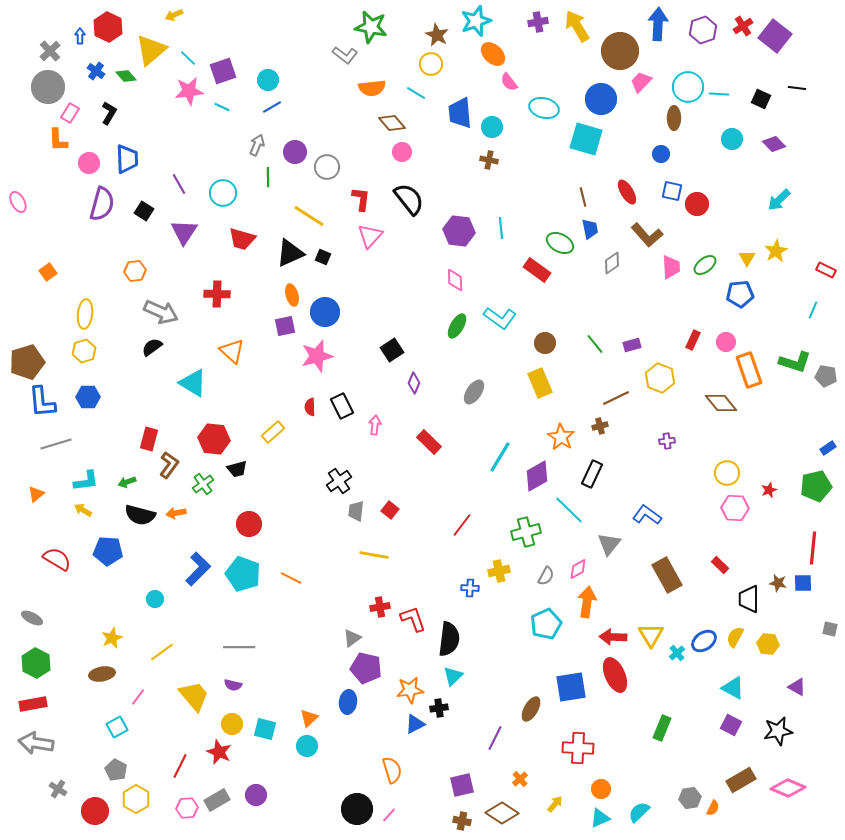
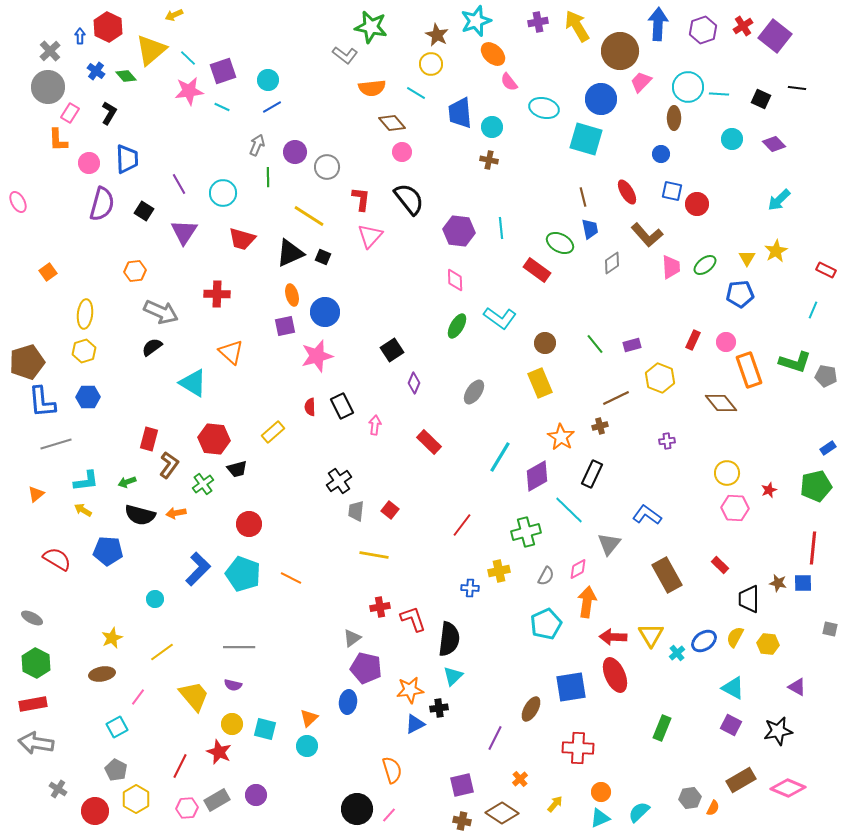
orange triangle at (232, 351): moved 1 px left, 1 px down
orange circle at (601, 789): moved 3 px down
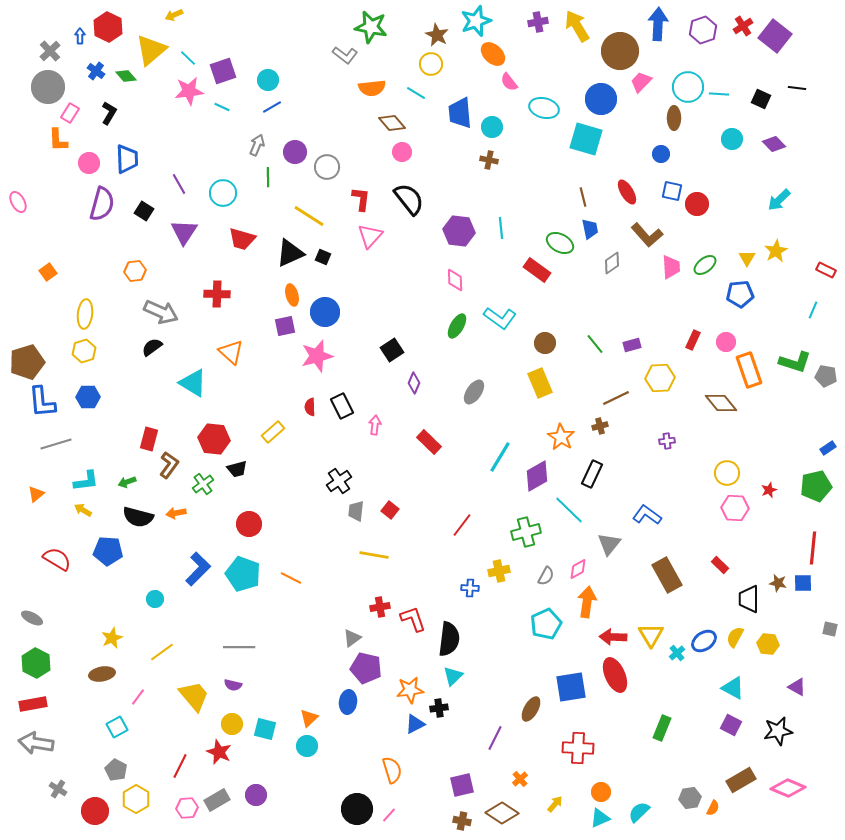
yellow hexagon at (660, 378): rotated 24 degrees counterclockwise
black semicircle at (140, 515): moved 2 px left, 2 px down
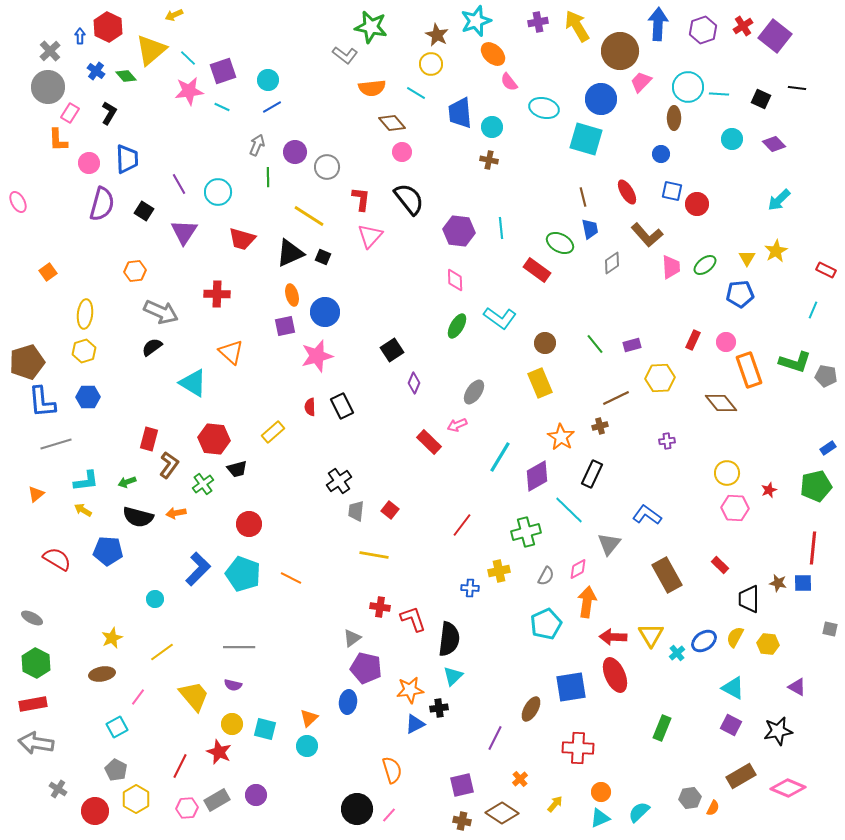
cyan circle at (223, 193): moved 5 px left, 1 px up
pink arrow at (375, 425): moved 82 px right; rotated 120 degrees counterclockwise
red cross at (380, 607): rotated 18 degrees clockwise
brown rectangle at (741, 780): moved 4 px up
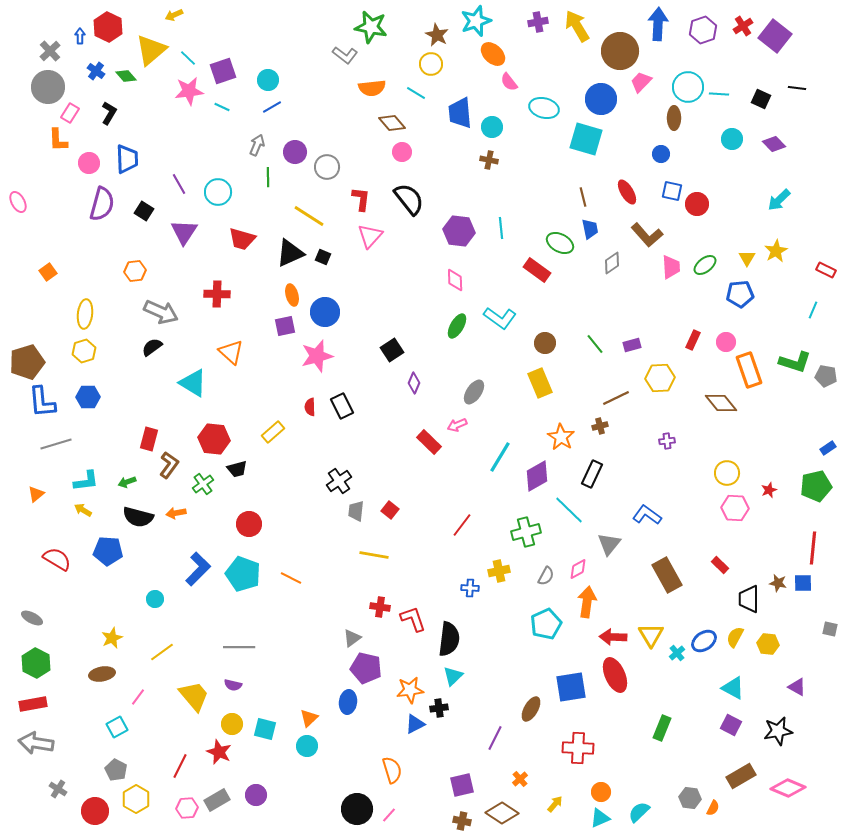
gray hexagon at (690, 798): rotated 15 degrees clockwise
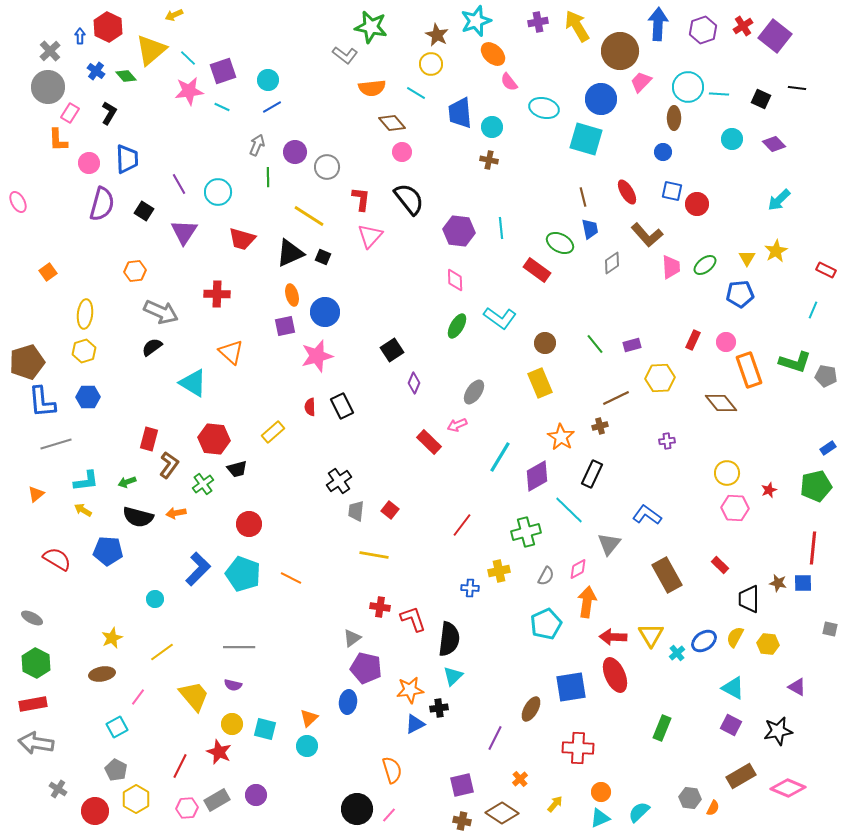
blue circle at (661, 154): moved 2 px right, 2 px up
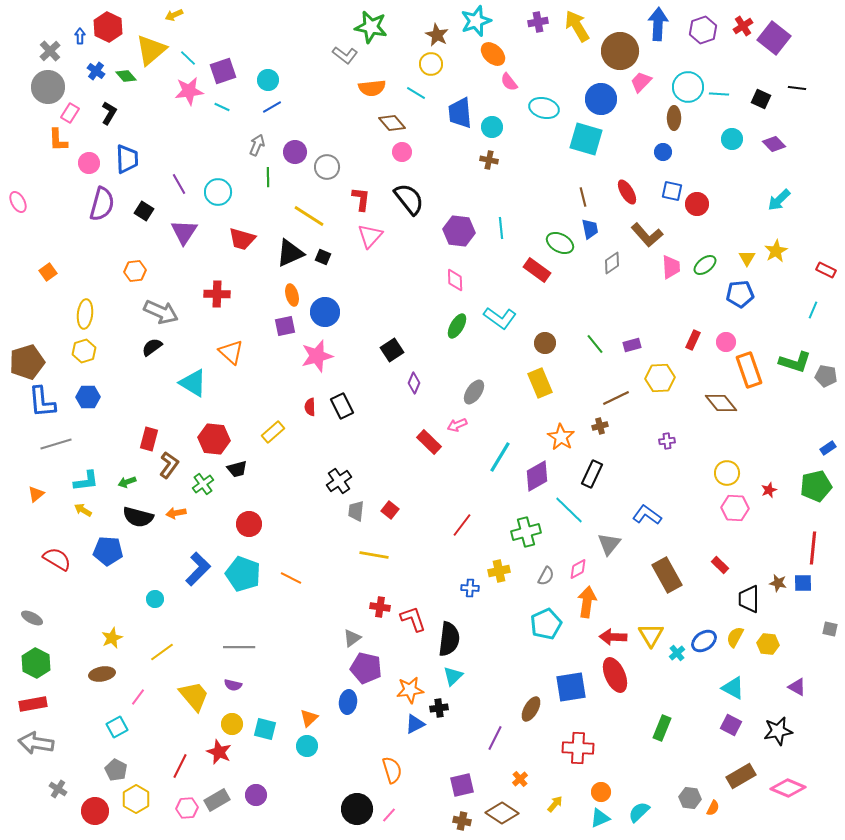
purple square at (775, 36): moved 1 px left, 2 px down
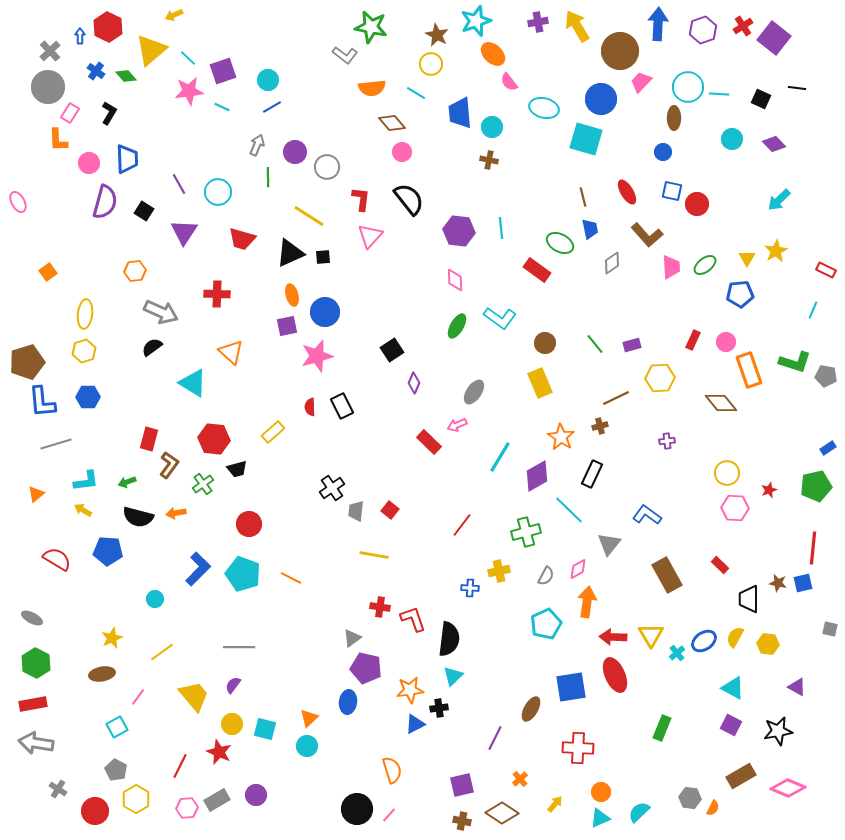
purple semicircle at (102, 204): moved 3 px right, 2 px up
black square at (323, 257): rotated 28 degrees counterclockwise
purple square at (285, 326): moved 2 px right
black cross at (339, 481): moved 7 px left, 7 px down
blue square at (803, 583): rotated 12 degrees counterclockwise
purple semicircle at (233, 685): rotated 114 degrees clockwise
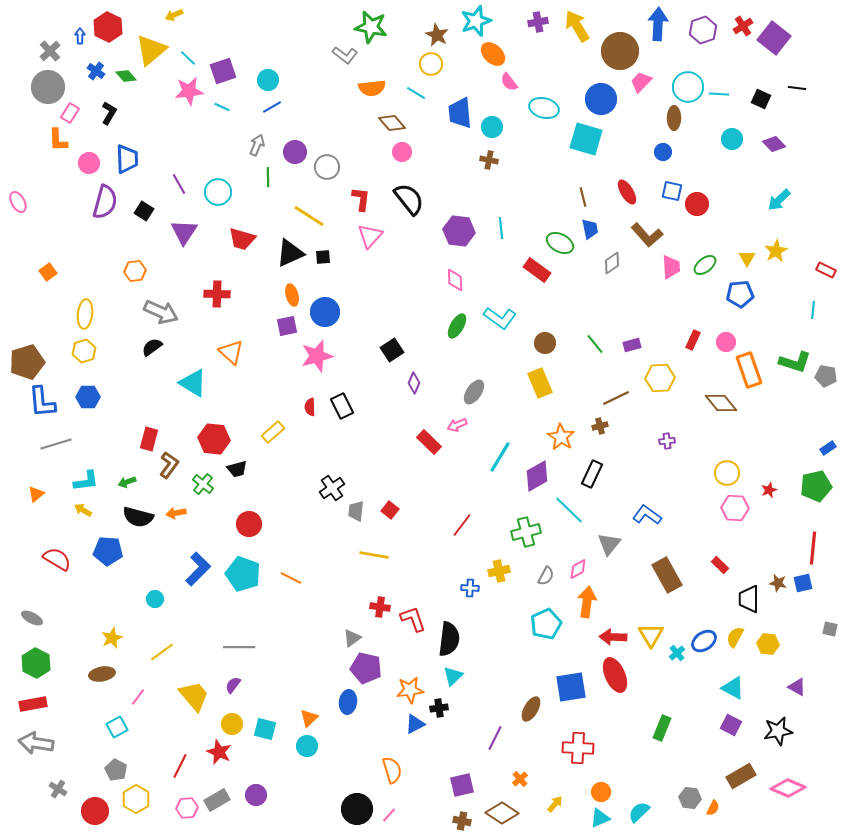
cyan line at (813, 310): rotated 18 degrees counterclockwise
green cross at (203, 484): rotated 15 degrees counterclockwise
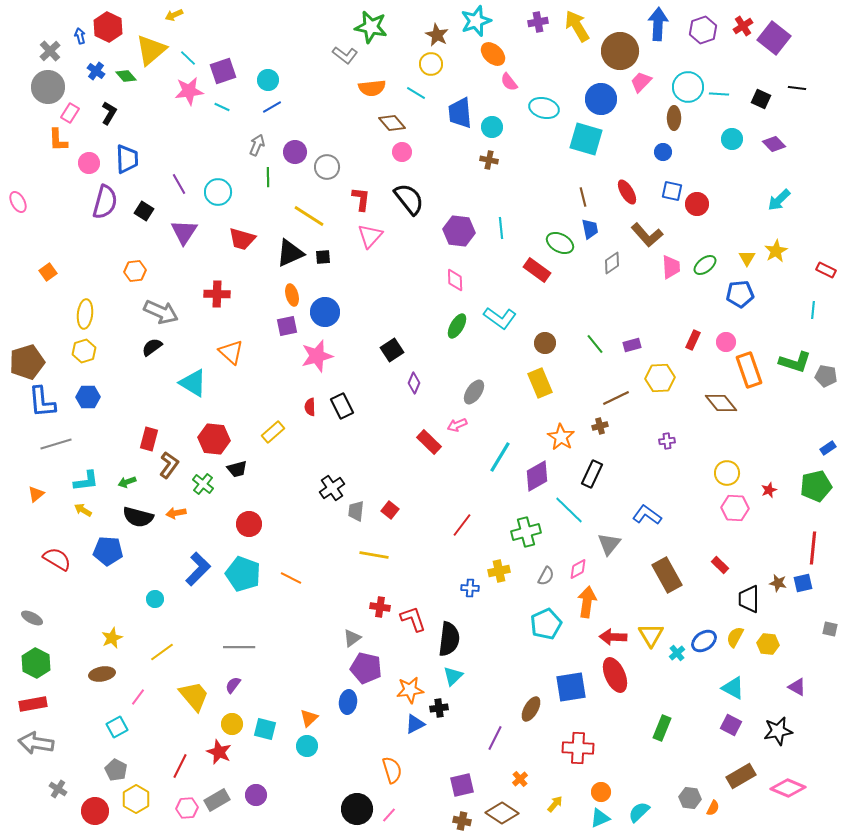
blue arrow at (80, 36): rotated 14 degrees counterclockwise
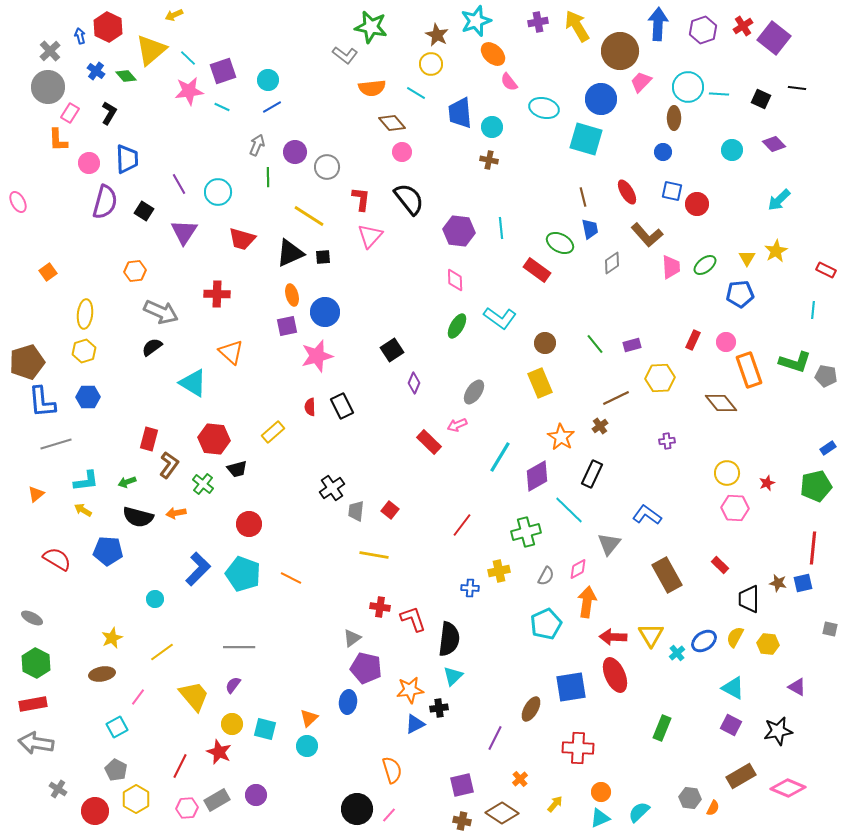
cyan circle at (732, 139): moved 11 px down
brown cross at (600, 426): rotated 21 degrees counterclockwise
red star at (769, 490): moved 2 px left, 7 px up
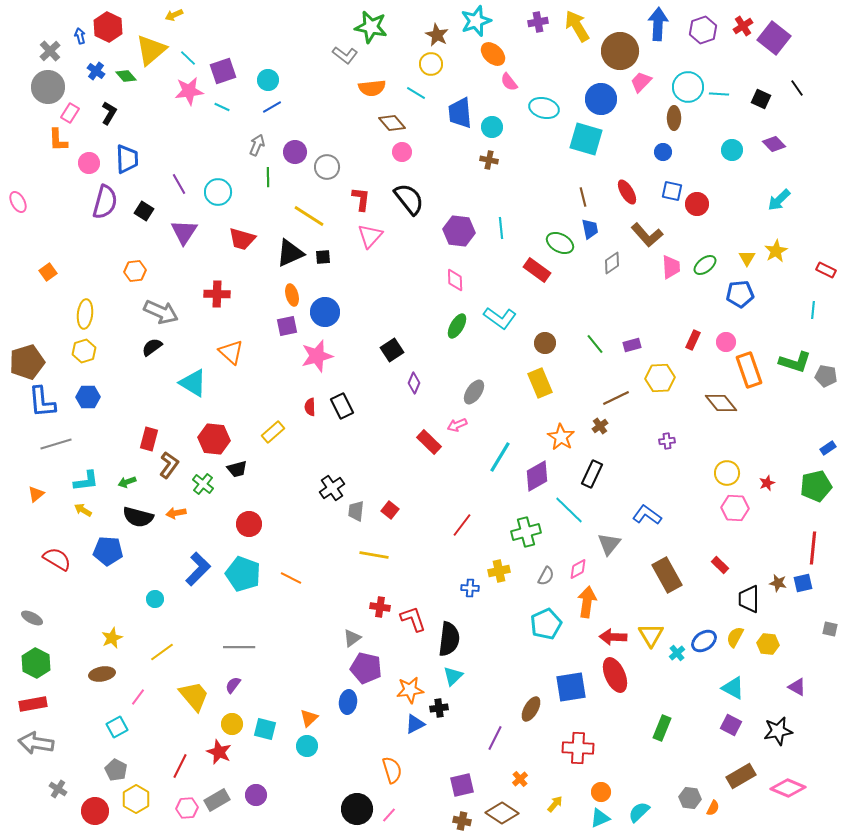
black line at (797, 88): rotated 48 degrees clockwise
